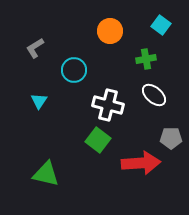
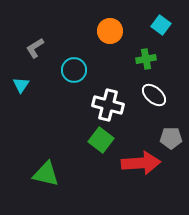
cyan triangle: moved 18 px left, 16 px up
green square: moved 3 px right
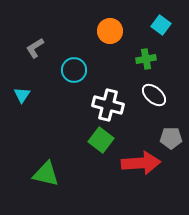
cyan triangle: moved 1 px right, 10 px down
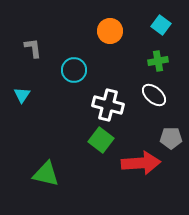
gray L-shape: moved 2 px left; rotated 115 degrees clockwise
green cross: moved 12 px right, 2 px down
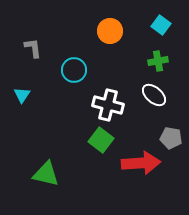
gray pentagon: rotated 10 degrees clockwise
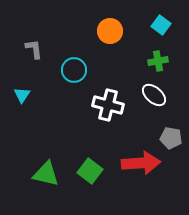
gray L-shape: moved 1 px right, 1 px down
green square: moved 11 px left, 31 px down
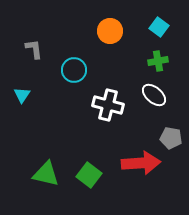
cyan square: moved 2 px left, 2 px down
green square: moved 1 px left, 4 px down
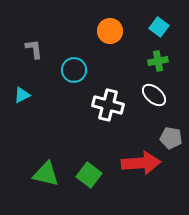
cyan triangle: rotated 30 degrees clockwise
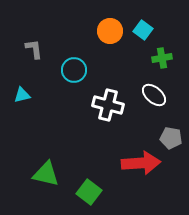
cyan square: moved 16 px left, 3 px down
green cross: moved 4 px right, 3 px up
cyan triangle: rotated 12 degrees clockwise
green square: moved 17 px down
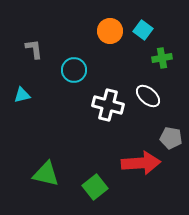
white ellipse: moved 6 px left, 1 px down
green square: moved 6 px right, 5 px up; rotated 15 degrees clockwise
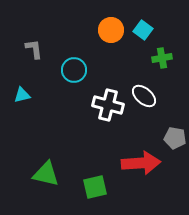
orange circle: moved 1 px right, 1 px up
white ellipse: moved 4 px left
gray pentagon: moved 4 px right
green square: rotated 25 degrees clockwise
